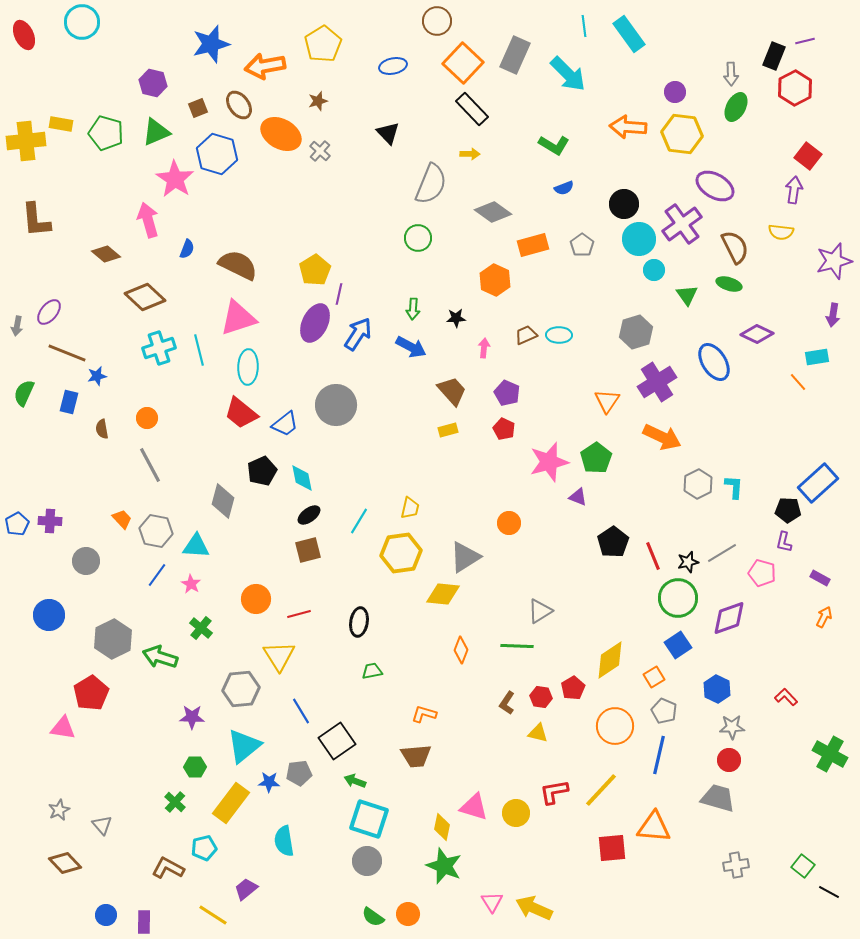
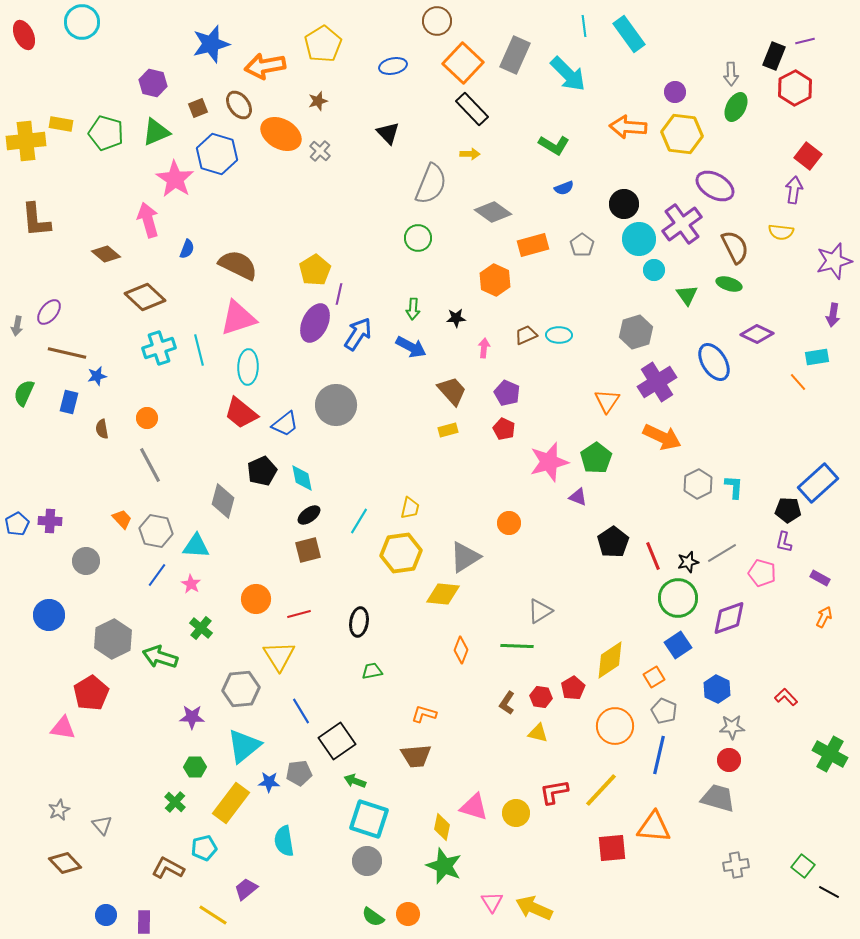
brown line at (67, 353): rotated 9 degrees counterclockwise
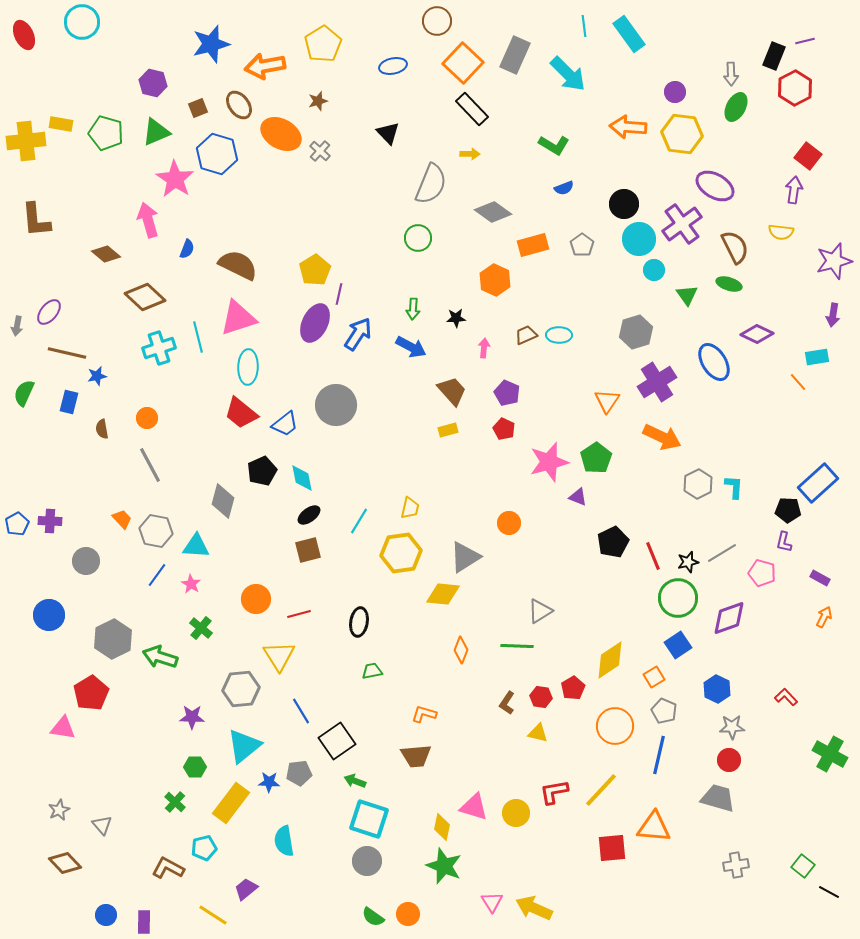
cyan line at (199, 350): moved 1 px left, 13 px up
black pentagon at (613, 542): rotated 8 degrees clockwise
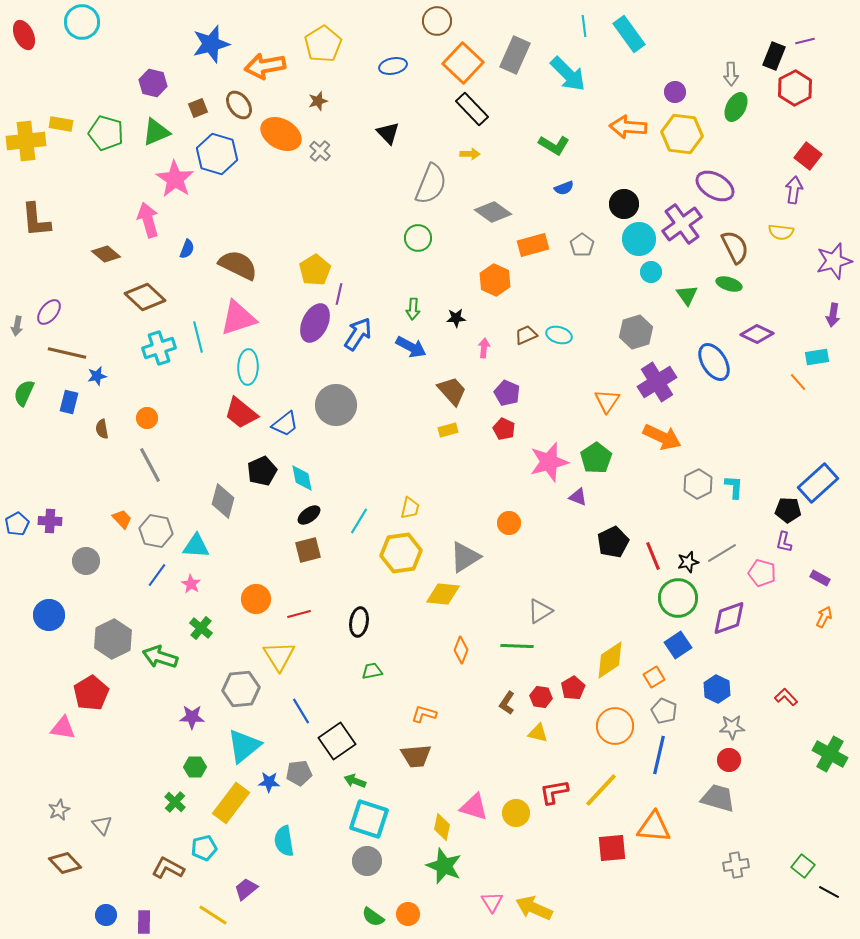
cyan circle at (654, 270): moved 3 px left, 2 px down
cyan ellipse at (559, 335): rotated 15 degrees clockwise
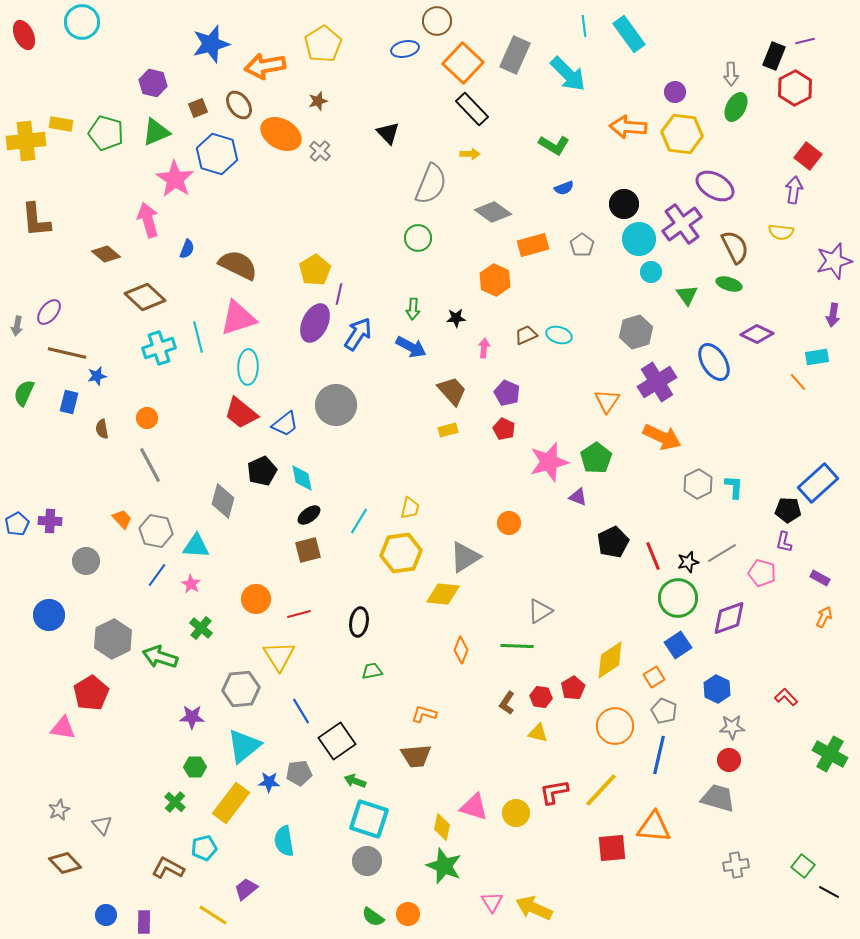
blue ellipse at (393, 66): moved 12 px right, 17 px up
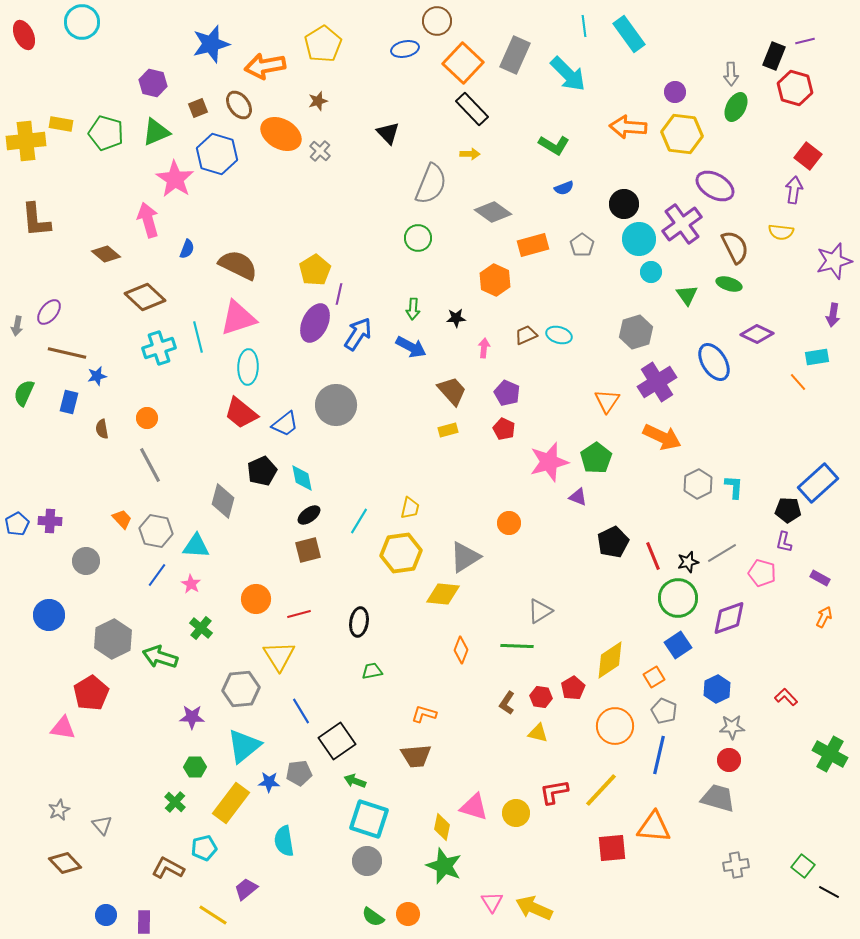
red hexagon at (795, 88): rotated 16 degrees counterclockwise
blue hexagon at (717, 689): rotated 8 degrees clockwise
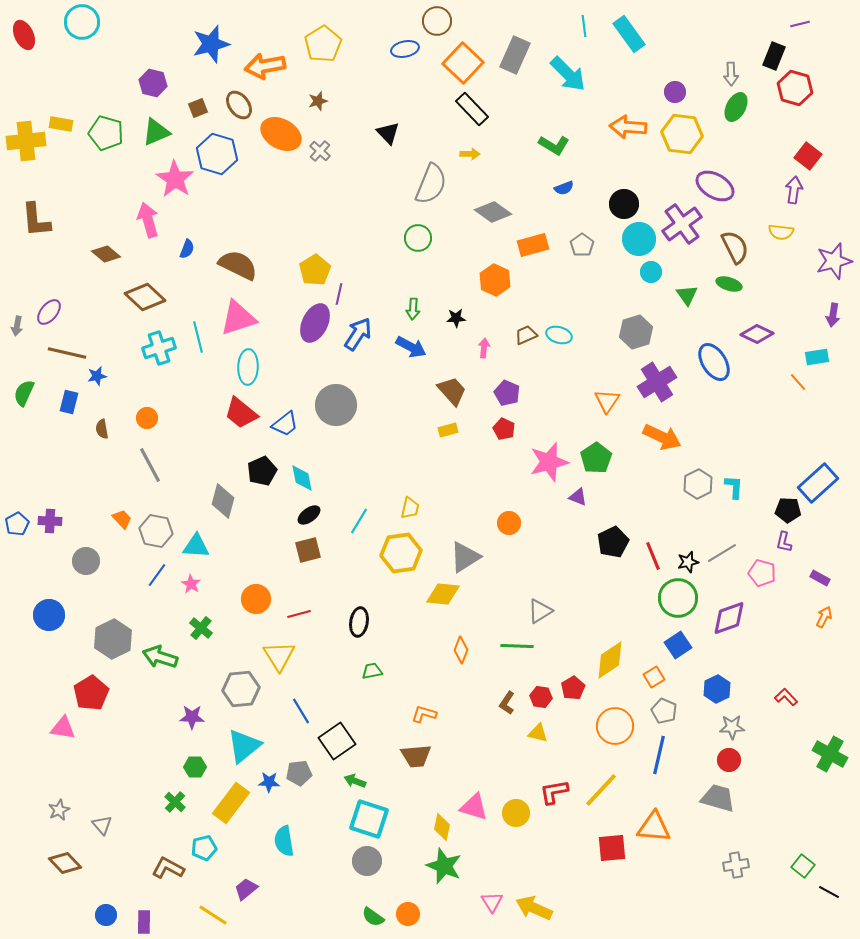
purple line at (805, 41): moved 5 px left, 17 px up
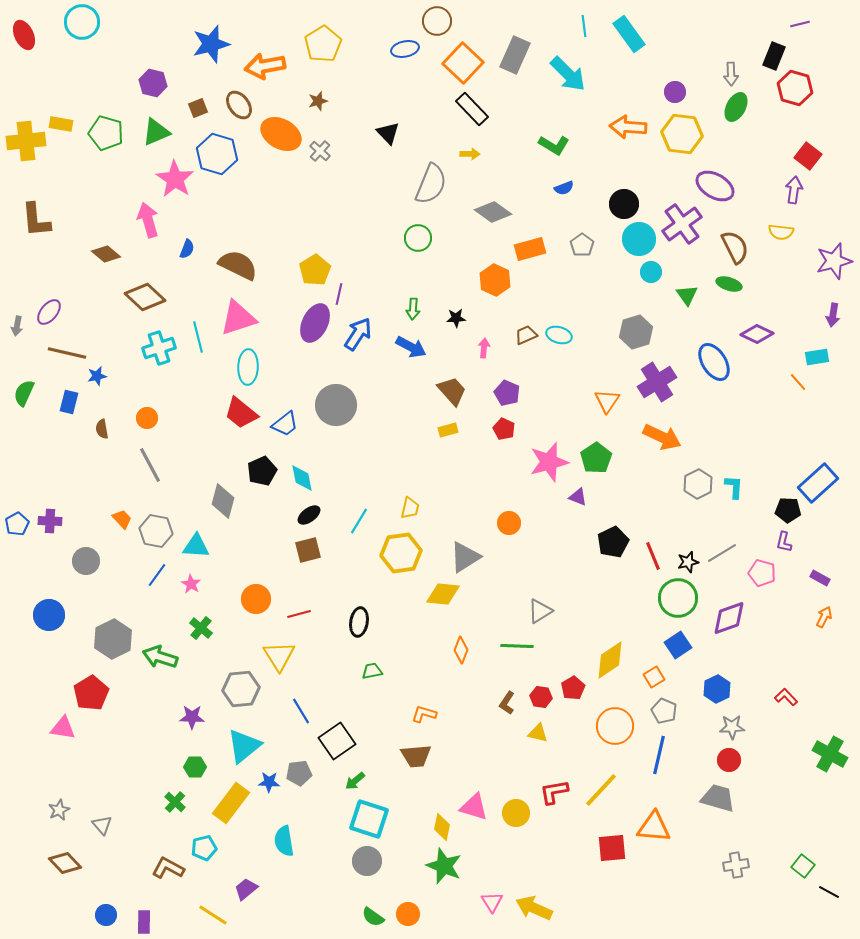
orange rectangle at (533, 245): moved 3 px left, 4 px down
green arrow at (355, 781): rotated 60 degrees counterclockwise
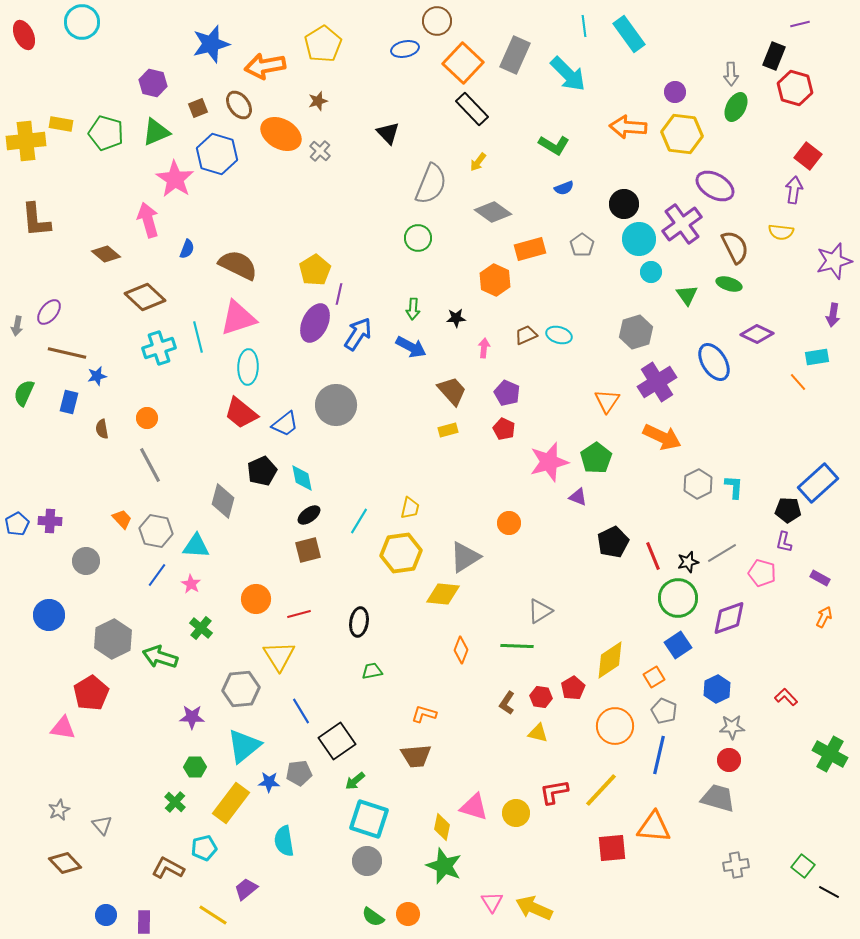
yellow arrow at (470, 154): moved 8 px right, 8 px down; rotated 126 degrees clockwise
